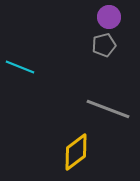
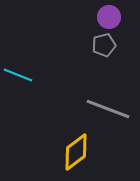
cyan line: moved 2 px left, 8 px down
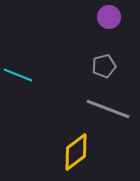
gray pentagon: moved 21 px down
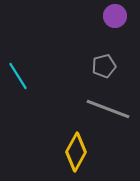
purple circle: moved 6 px right, 1 px up
cyan line: moved 1 px down; rotated 36 degrees clockwise
yellow diamond: rotated 24 degrees counterclockwise
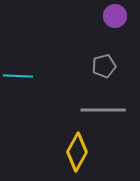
cyan line: rotated 56 degrees counterclockwise
gray line: moved 5 px left, 1 px down; rotated 21 degrees counterclockwise
yellow diamond: moved 1 px right
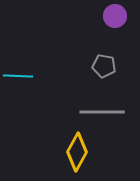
gray pentagon: rotated 25 degrees clockwise
gray line: moved 1 px left, 2 px down
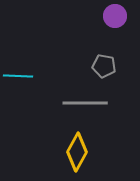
gray line: moved 17 px left, 9 px up
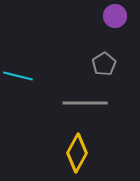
gray pentagon: moved 2 px up; rotated 30 degrees clockwise
cyan line: rotated 12 degrees clockwise
yellow diamond: moved 1 px down
